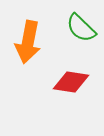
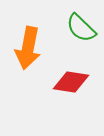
orange arrow: moved 6 px down
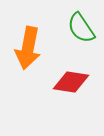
green semicircle: rotated 12 degrees clockwise
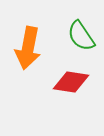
green semicircle: moved 8 px down
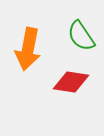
orange arrow: moved 1 px down
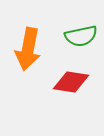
green semicircle: rotated 68 degrees counterclockwise
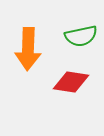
orange arrow: rotated 9 degrees counterclockwise
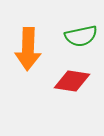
red diamond: moved 1 px right, 1 px up
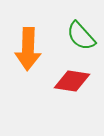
green semicircle: rotated 60 degrees clockwise
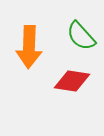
orange arrow: moved 1 px right, 2 px up
